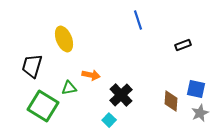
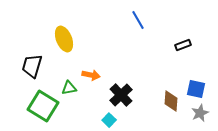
blue line: rotated 12 degrees counterclockwise
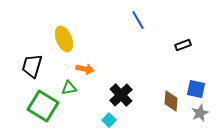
orange arrow: moved 6 px left, 6 px up
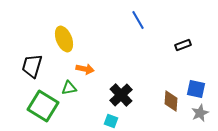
cyan square: moved 2 px right, 1 px down; rotated 24 degrees counterclockwise
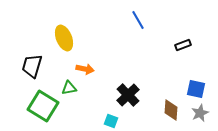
yellow ellipse: moved 1 px up
black cross: moved 7 px right
brown diamond: moved 9 px down
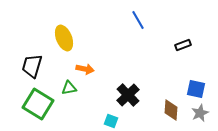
green square: moved 5 px left, 2 px up
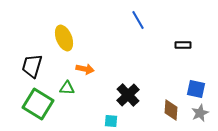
black rectangle: rotated 21 degrees clockwise
green triangle: moved 2 px left; rotated 14 degrees clockwise
cyan square: rotated 16 degrees counterclockwise
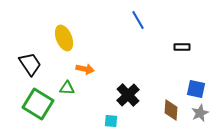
black rectangle: moved 1 px left, 2 px down
black trapezoid: moved 2 px left, 2 px up; rotated 130 degrees clockwise
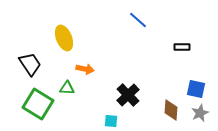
blue line: rotated 18 degrees counterclockwise
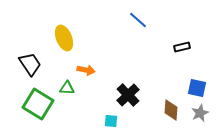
black rectangle: rotated 14 degrees counterclockwise
orange arrow: moved 1 px right, 1 px down
blue square: moved 1 px right, 1 px up
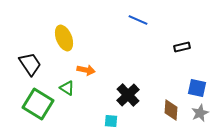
blue line: rotated 18 degrees counterclockwise
green triangle: rotated 28 degrees clockwise
